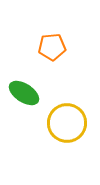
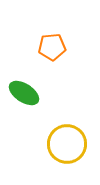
yellow circle: moved 21 px down
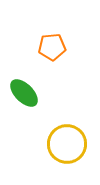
green ellipse: rotated 12 degrees clockwise
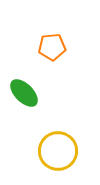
yellow circle: moved 9 px left, 7 px down
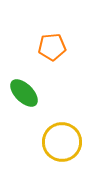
yellow circle: moved 4 px right, 9 px up
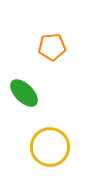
yellow circle: moved 12 px left, 5 px down
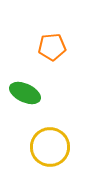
green ellipse: moved 1 px right; rotated 20 degrees counterclockwise
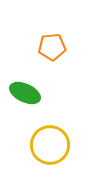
yellow circle: moved 2 px up
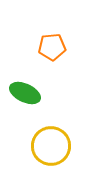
yellow circle: moved 1 px right, 1 px down
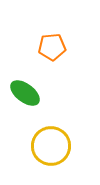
green ellipse: rotated 12 degrees clockwise
